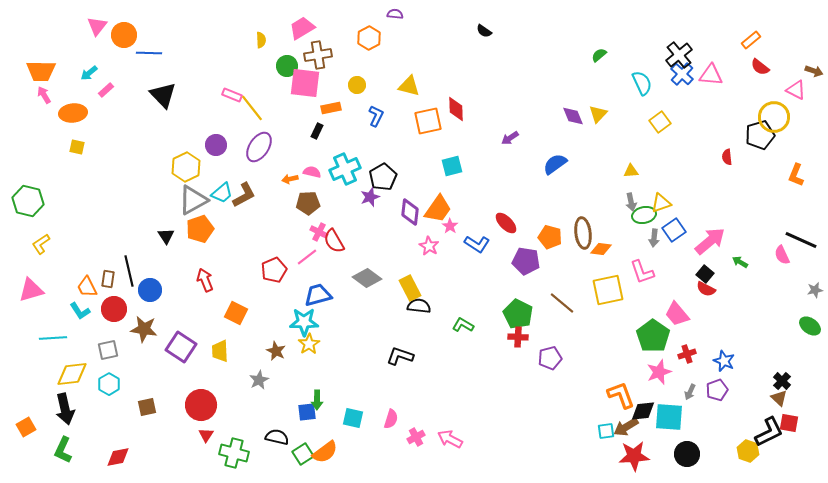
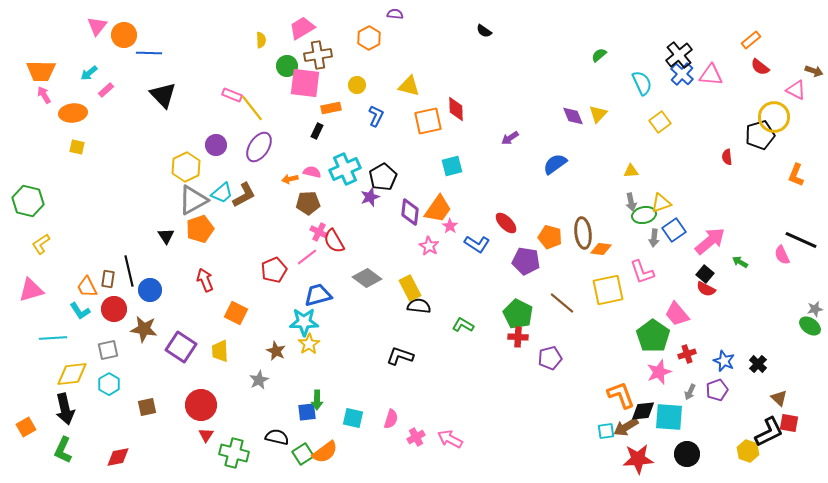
gray star at (815, 290): moved 19 px down
black cross at (782, 381): moved 24 px left, 17 px up
red star at (634, 456): moved 4 px right, 3 px down
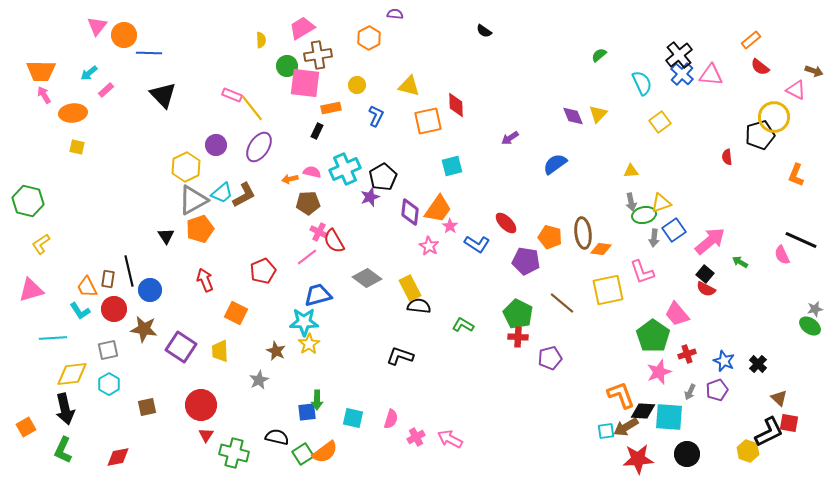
red diamond at (456, 109): moved 4 px up
red pentagon at (274, 270): moved 11 px left, 1 px down
black diamond at (643, 411): rotated 10 degrees clockwise
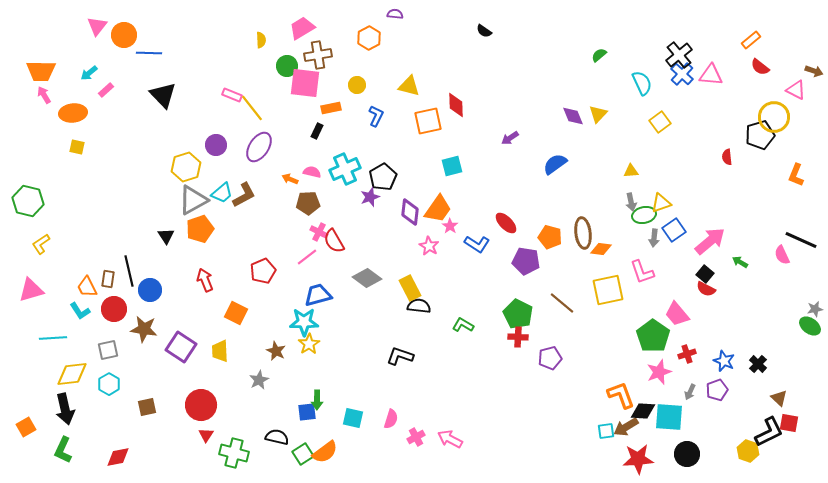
yellow hexagon at (186, 167): rotated 8 degrees clockwise
orange arrow at (290, 179): rotated 35 degrees clockwise
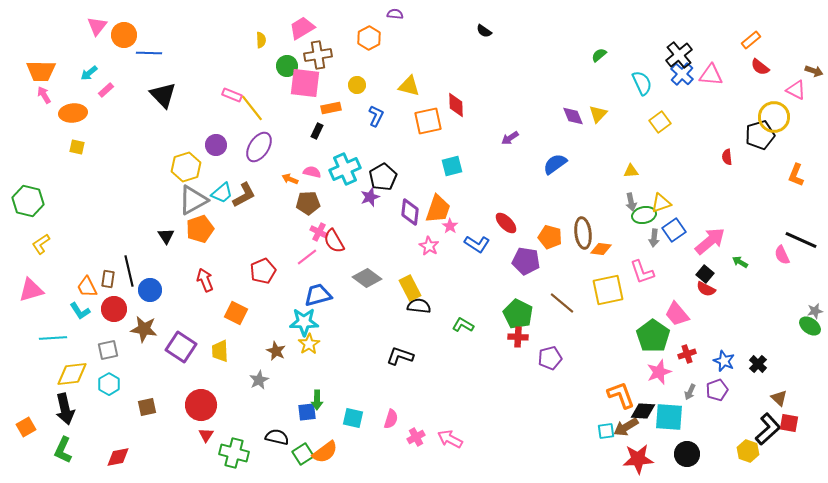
orange trapezoid at (438, 209): rotated 16 degrees counterclockwise
gray star at (815, 309): moved 2 px down
black L-shape at (769, 432): moved 1 px left, 3 px up; rotated 16 degrees counterclockwise
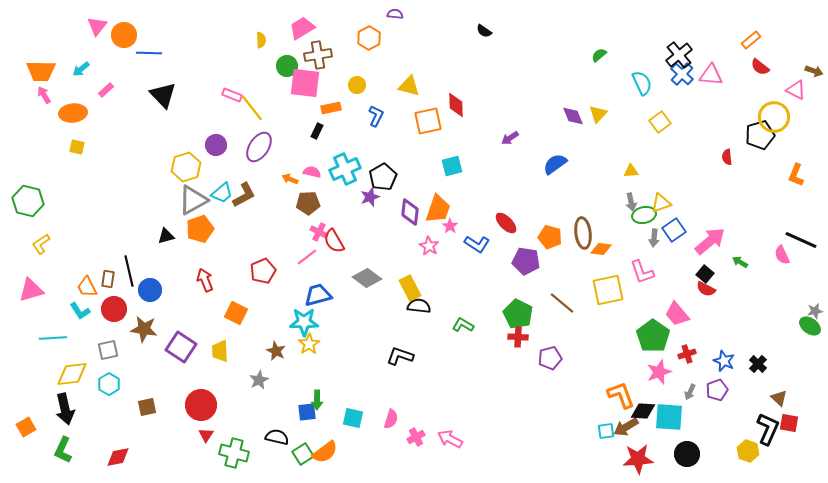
cyan arrow at (89, 73): moved 8 px left, 4 px up
black triangle at (166, 236): rotated 48 degrees clockwise
black L-shape at (768, 429): rotated 24 degrees counterclockwise
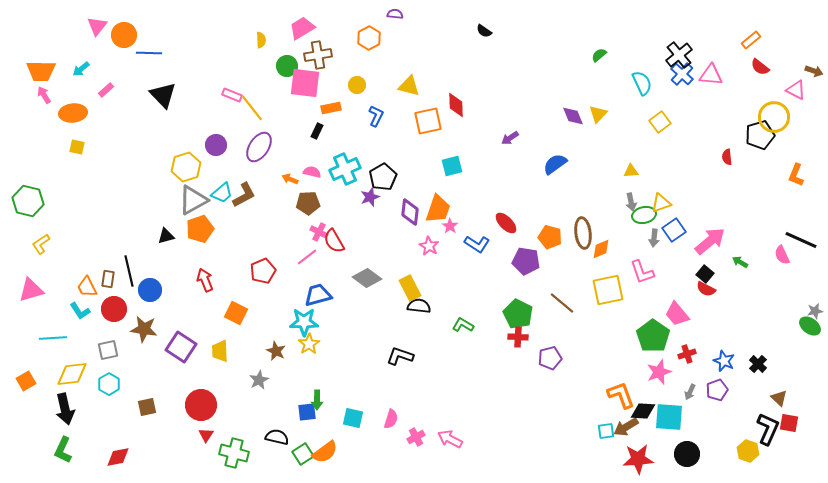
orange diamond at (601, 249): rotated 30 degrees counterclockwise
orange square at (26, 427): moved 46 px up
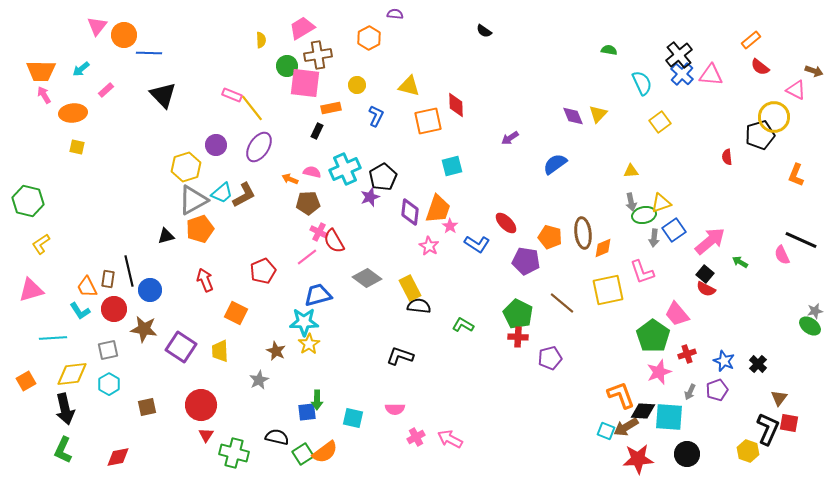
green semicircle at (599, 55): moved 10 px right, 5 px up; rotated 49 degrees clockwise
orange diamond at (601, 249): moved 2 px right, 1 px up
brown triangle at (779, 398): rotated 24 degrees clockwise
pink semicircle at (391, 419): moved 4 px right, 10 px up; rotated 72 degrees clockwise
cyan square at (606, 431): rotated 30 degrees clockwise
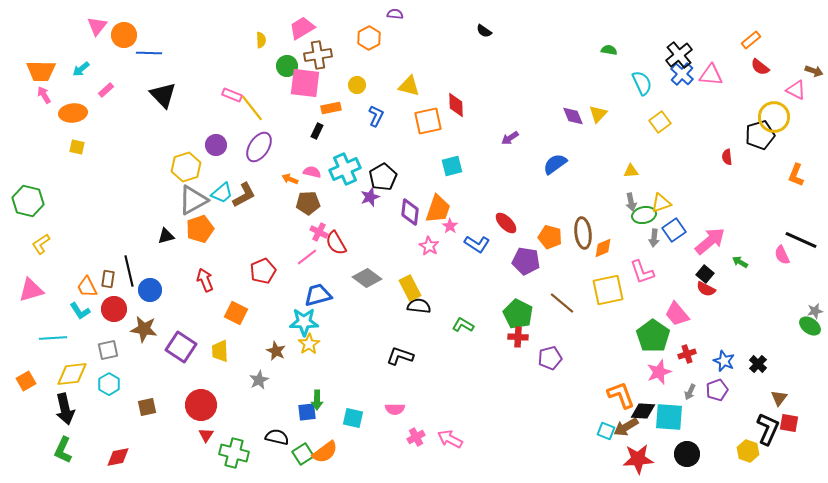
red semicircle at (334, 241): moved 2 px right, 2 px down
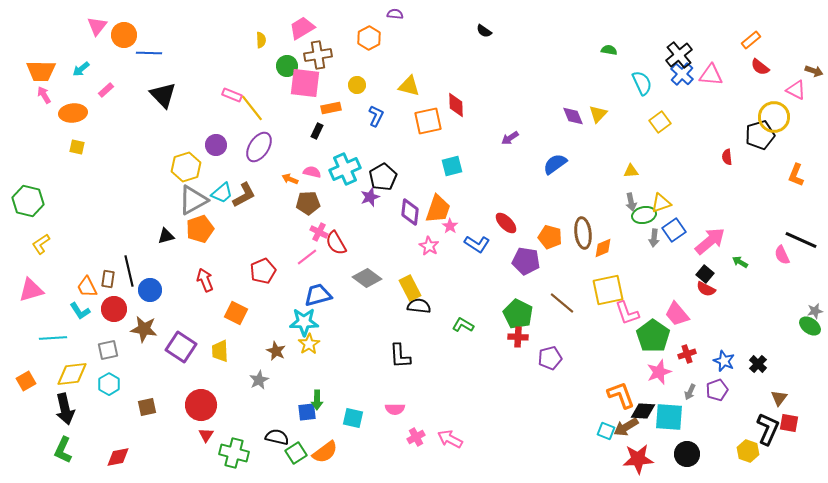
pink L-shape at (642, 272): moved 15 px left, 41 px down
black L-shape at (400, 356): rotated 112 degrees counterclockwise
green square at (303, 454): moved 7 px left, 1 px up
